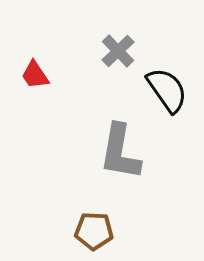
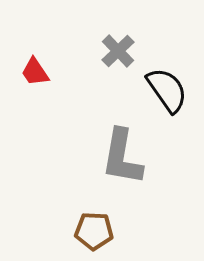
red trapezoid: moved 3 px up
gray L-shape: moved 2 px right, 5 px down
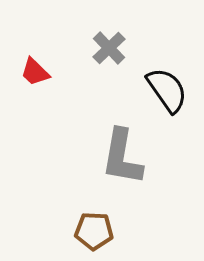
gray cross: moved 9 px left, 3 px up
red trapezoid: rotated 12 degrees counterclockwise
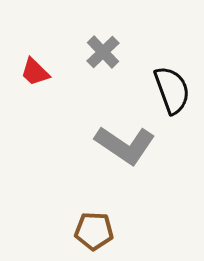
gray cross: moved 6 px left, 4 px down
black semicircle: moved 5 px right; rotated 15 degrees clockwise
gray L-shape: moved 3 px right, 12 px up; rotated 66 degrees counterclockwise
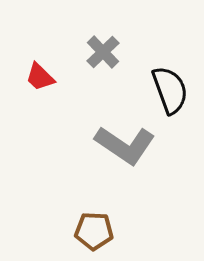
red trapezoid: moved 5 px right, 5 px down
black semicircle: moved 2 px left
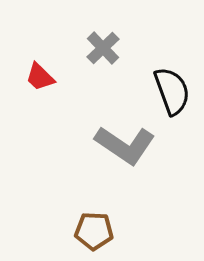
gray cross: moved 4 px up
black semicircle: moved 2 px right, 1 px down
